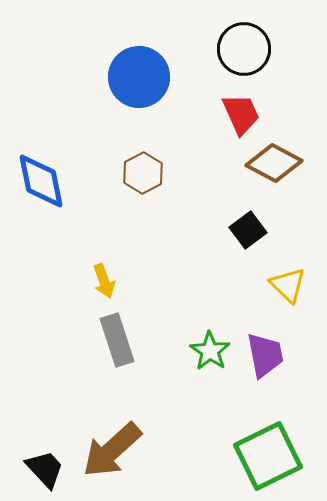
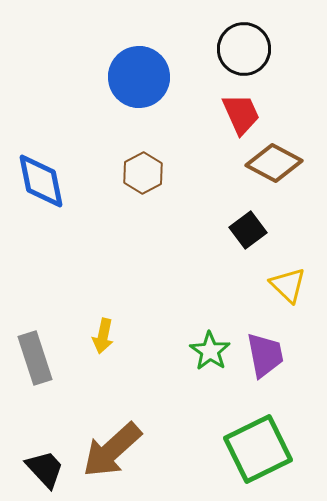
yellow arrow: moved 1 px left, 55 px down; rotated 32 degrees clockwise
gray rectangle: moved 82 px left, 18 px down
green square: moved 10 px left, 7 px up
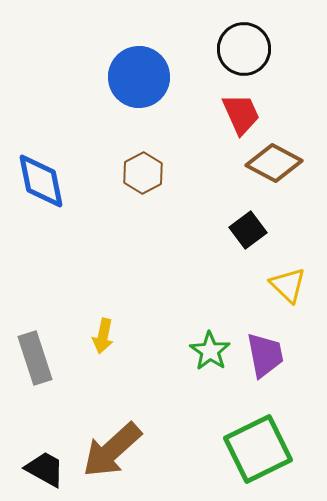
black trapezoid: rotated 18 degrees counterclockwise
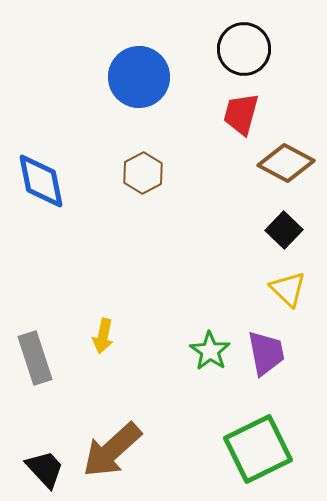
red trapezoid: rotated 141 degrees counterclockwise
brown diamond: moved 12 px right
black square: moved 36 px right; rotated 9 degrees counterclockwise
yellow triangle: moved 4 px down
purple trapezoid: moved 1 px right, 2 px up
black trapezoid: rotated 18 degrees clockwise
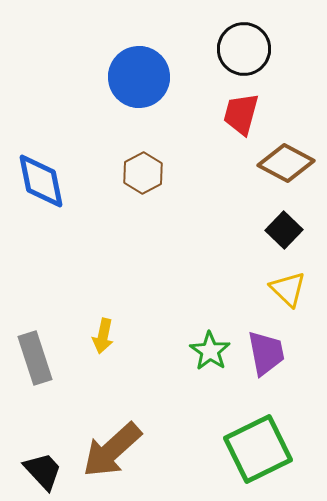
black trapezoid: moved 2 px left, 2 px down
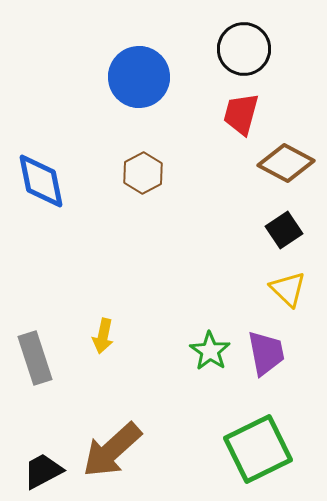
black square: rotated 12 degrees clockwise
black trapezoid: rotated 75 degrees counterclockwise
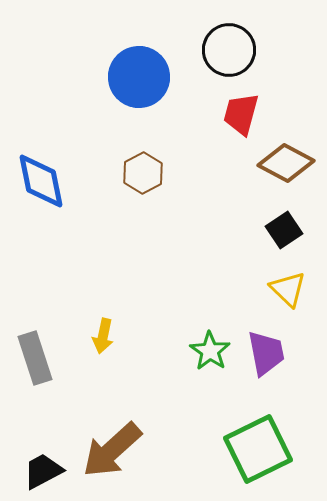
black circle: moved 15 px left, 1 px down
